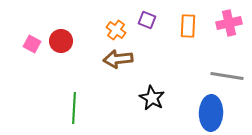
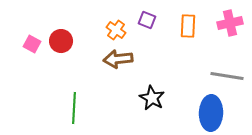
pink cross: moved 1 px right
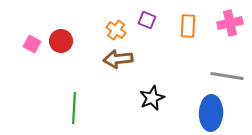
black star: rotated 20 degrees clockwise
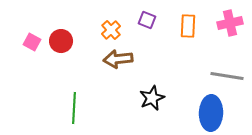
orange cross: moved 5 px left; rotated 12 degrees clockwise
pink square: moved 2 px up
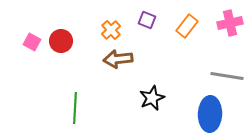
orange rectangle: moved 1 px left; rotated 35 degrees clockwise
green line: moved 1 px right
blue ellipse: moved 1 px left, 1 px down
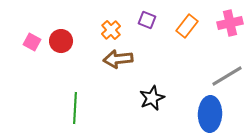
gray line: rotated 40 degrees counterclockwise
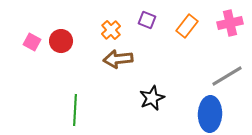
green line: moved 2 px down
